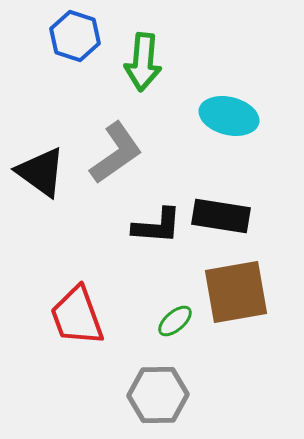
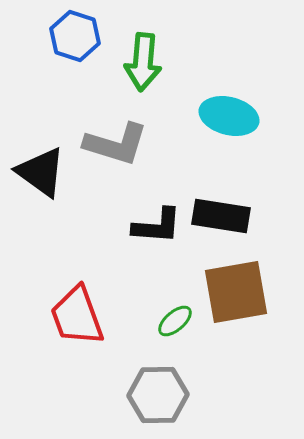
gray L-shape: moved 9 px up; rotated 52 degrees clockwise
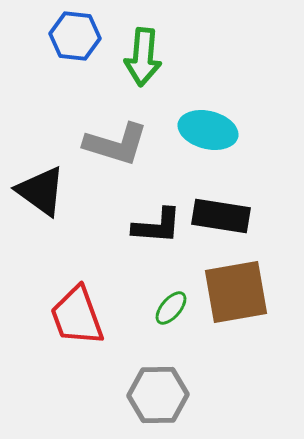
blue hexagon: rotated 12 degrees counterclockwise
green arrow: moved 5 px up
cyan ellipse: moved 21 px left, 14 px down
black triangle: moved 19 px down
green ellipse: moved 4 px left, 13 px up; rotated 9 degrees counterclockwise
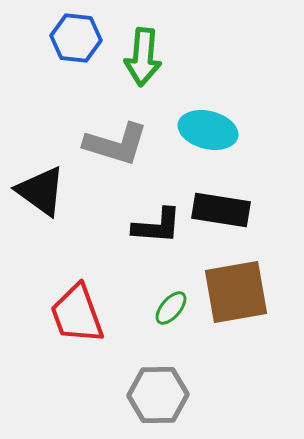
blue hexagon: moved 1 px right, 2 px down
black rectangle: moved 6 px up
red trapezoid: moved 2 px up
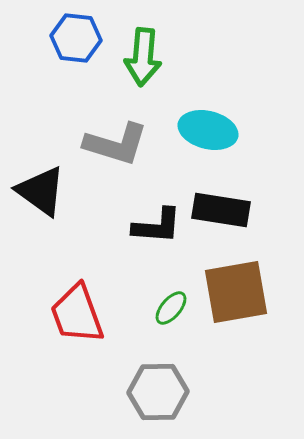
gray hexagon: moved 3 px up
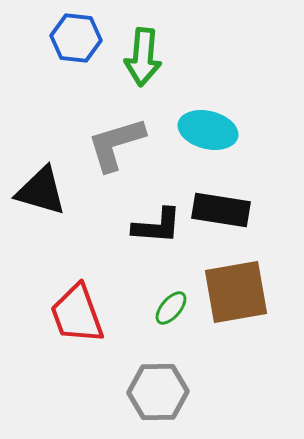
gray L-shape: rotated 146 degrees clockwise
black triangle: rotated 20 degrees counterclockwise
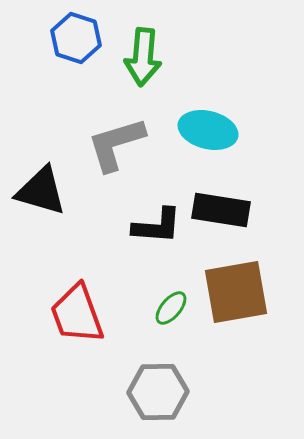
blue hexagon: rotated 12 degrees clockwise
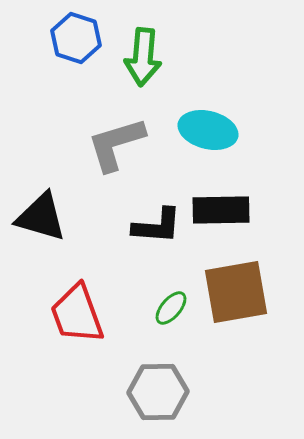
black triangle: moved 26 px down
black rectangle: rotated 10 degrees counterclockwise
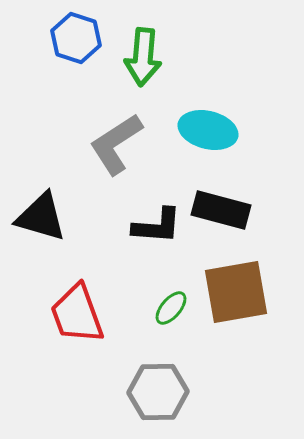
gray L-shape: rotated 16 degrees counterclockwise
black rectangle: rotated 16 degrees clockwise
